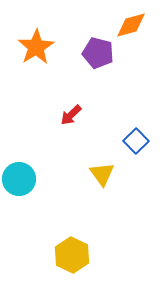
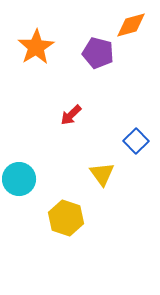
yellow hexagon: moved 6 px left, 37 px up; rotated 8 degrees counterclockwise
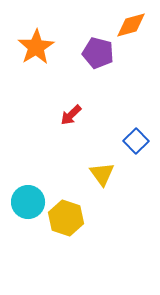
cyan circle: moved 9 px right, 23 px down
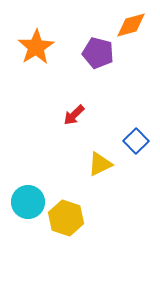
red arrow: moved 3 px right
yellow triangle: moved 2 px left, 10 px up; rotated 40 degrees clockwise
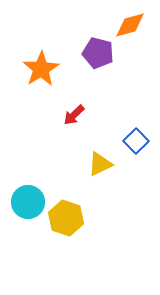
orange diamond: moved 1 px left
orange star: moved 5 px right, 22 px down
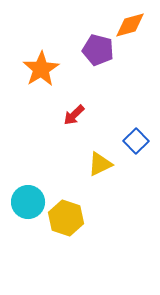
purple pentagon: moved 3 px up
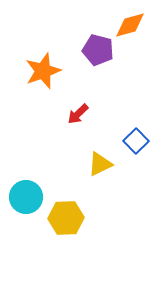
orange star: moved 2 px right, 2 px down; rotated 12 degrees clockwise
red arrow: moved 4 px right, 1 px up
cyan circle: moved 2 px left, 5 px up
yellow hexagon: rotated 20 degrees counterclockwise
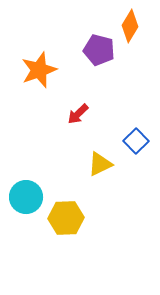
orange diamond: moved 1 px down; rotated 44 degrees counterclockwise
purple pentagon: moved 1 px right
orange star: moved 4 px left, 1 px up
